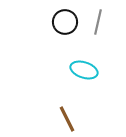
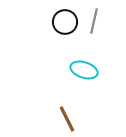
gray line: moved 4 px left, 1 px up
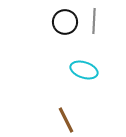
gray line: rotated 10 degrees counterclockwise
brown line: moved 1 px left, 1 px down
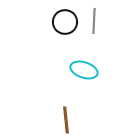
brown line: rotated 20 degrees clockwise
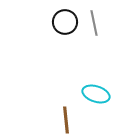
gray line: moved 2 px down; rotated 15 degrees counterclockwise
cyan ellipse: moved 12 px right, 24 px down
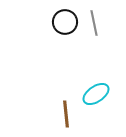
cyan ellipse: rotated 52 degrees counterclockwise
brown line: moved 6 px up
